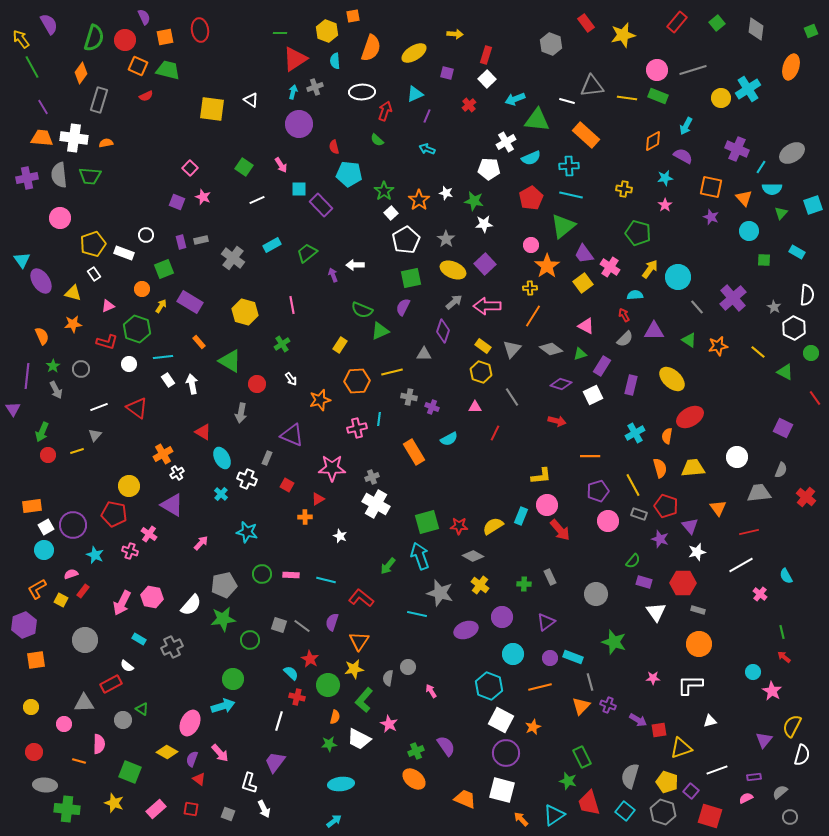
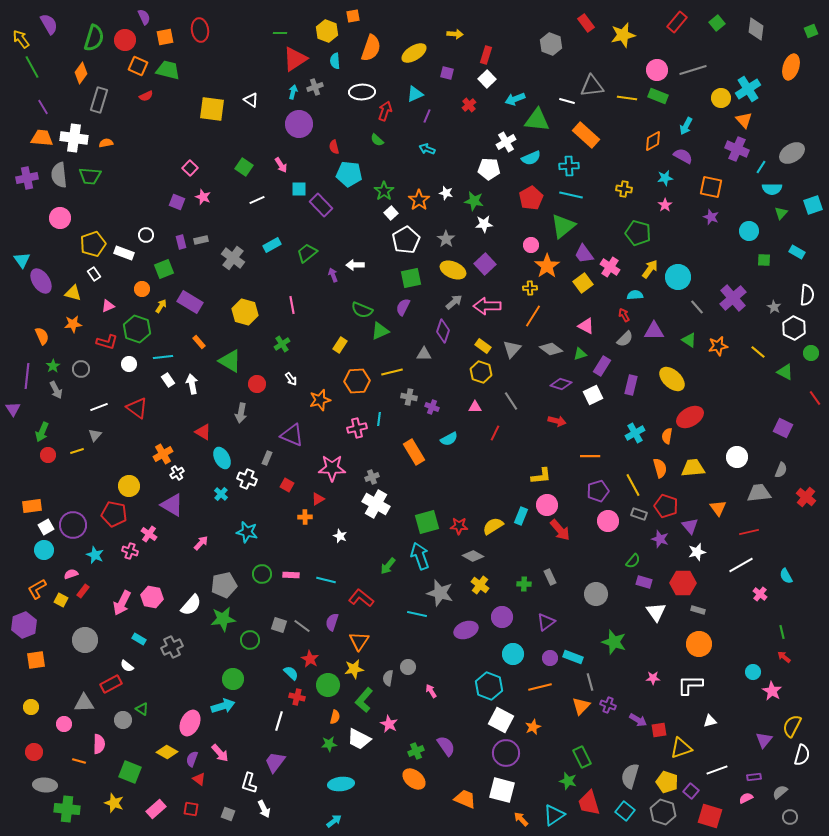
orange triangle at (744, 198): moved 78 px up
gray line at (512, 397): moved 1 px left, 4 px down
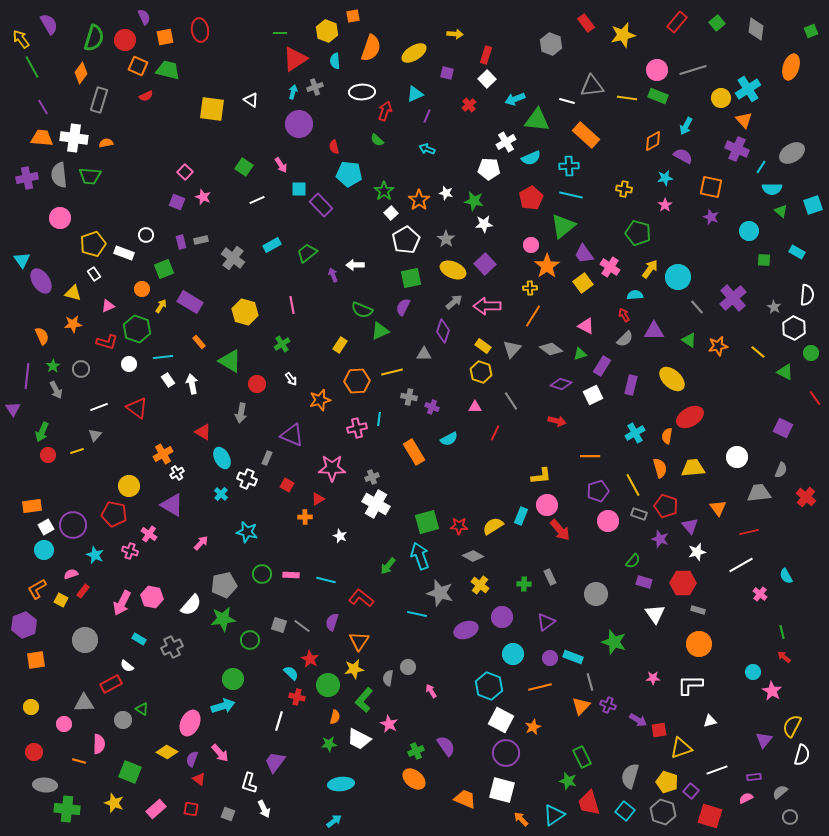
pink square at (190, 168): moved 5 px left, 4 px down
green triangle at (781, 213): moved 2 px up; rotated 32 degrees counterclockwise
white triangle at (656, 612): moved 1 px left, 2 px down
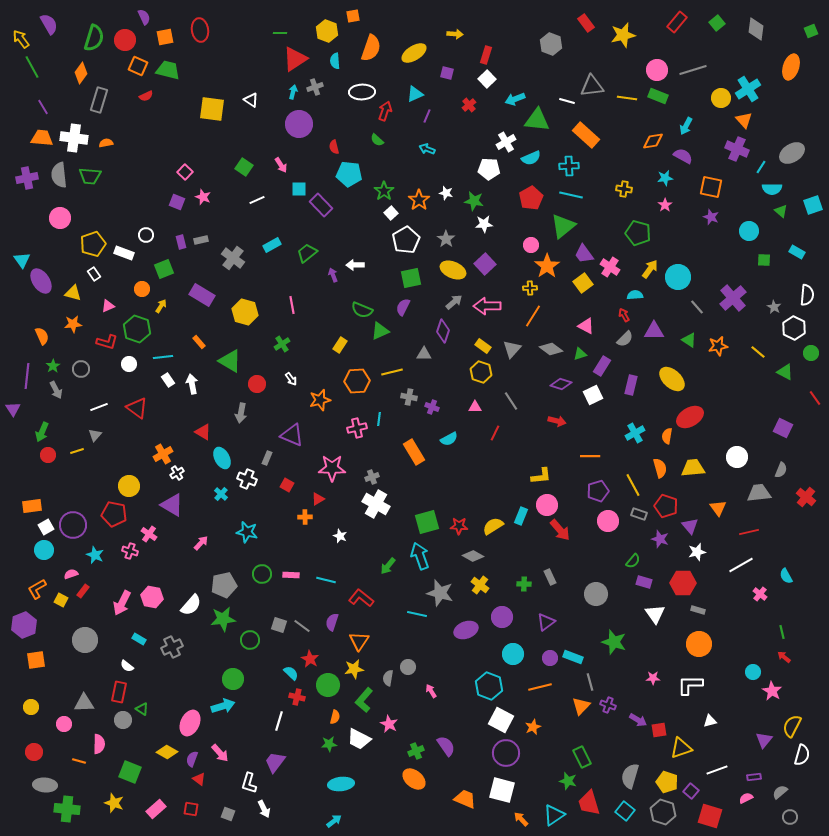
orange diamond at (653, 141): rotated 20 degrees clockwise
purple rectangle at (190, 302): moved 12 px right, 7 px up
red rectangle at (111, 684): moved 8 px right, 8 px down; rotated 50 degrees counterclockwise
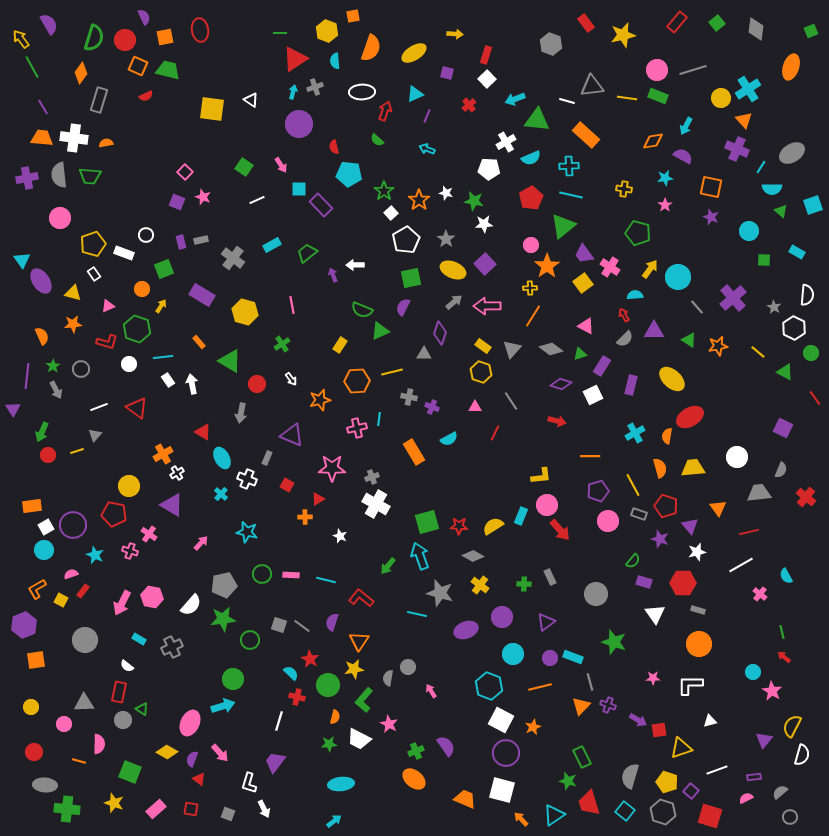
purple diamond at (443, 331): moved 3 px left, 2 px down
